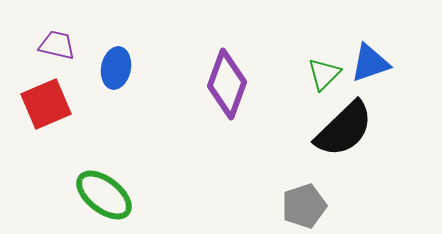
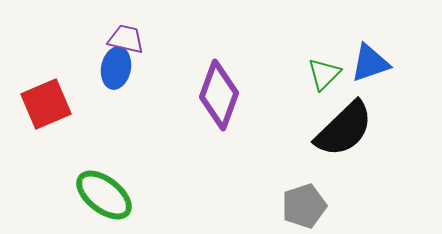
purple trapezoid: moved 69 px right, 6 px up
purple diamond: moved 8 px left, 11 px down
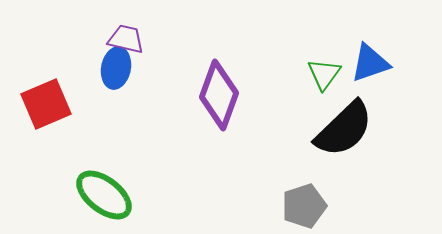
green triangle: rotated 9 degrees counterclockwise
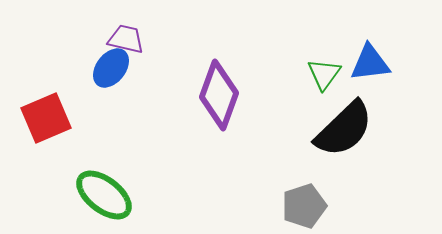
blue triangle: rotated 12 degrees clockwise
blue ellipse: moved 5 px left; rotated 27 degrees clockwise
red square: moved 14 px down
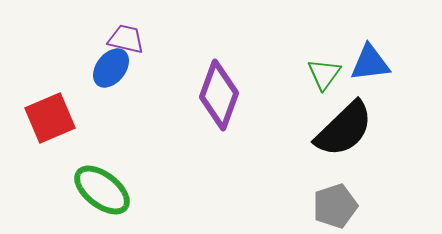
red square: moved 4 px right
green ellipse: moved 2 px left, 5 px up
gray pentagon: moved 31 px right
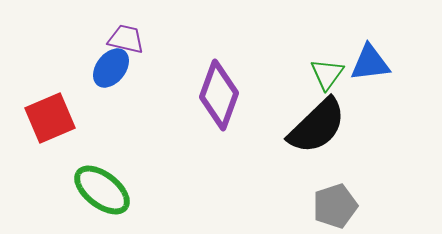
green triangle: moved 3 px right
black semicircle: moved 27 px left, 3 px up
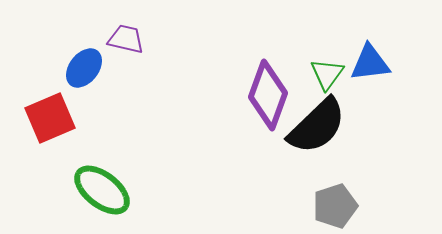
blue ellipse: moved 27 px left
purple diamond: moved 49 px right
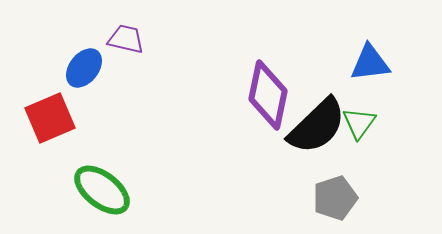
green triangle: moved 32 px right, 49 px down
purple diamond: rotated 8 degrees counterclockwise
gray pentagon: moved 8 px up
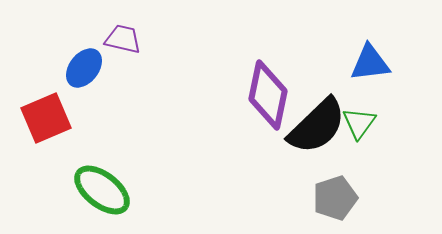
purple trapezoid: moved 3 px left
red square: moved 4 px left
